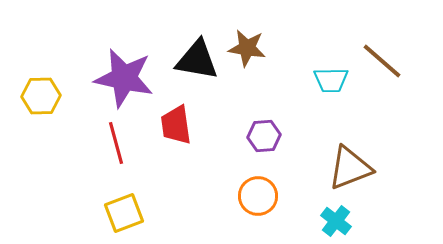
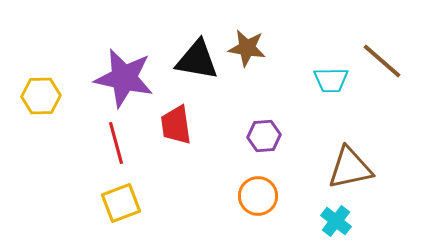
brown triangle: rotated 9 degrees clockwise
yellow square: moved 3 px left, 10 px up
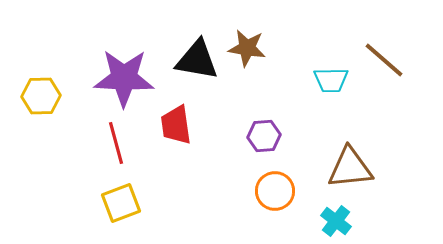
brown line: moved 2 px right, 1 px up
purple star: rotated 10 degrees counterclockwise
brown triangle: rotated 6 degrees clockwise
orange circle: moved 17 px right, 5 px up
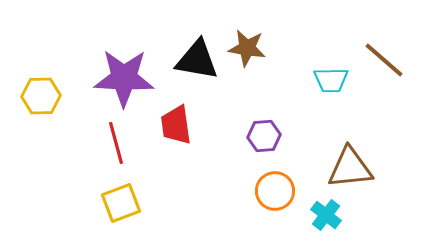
cyan cross: moved 10 px left, 6 px up
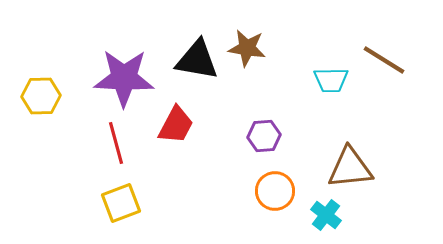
brown line: rotated 9 degrees counterclockwise
red trapezoid: rotated 144 degrees counterclockwise
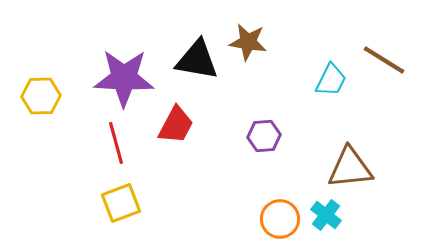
brown star: moved 1 px right, 6 px up
cyan trapezoid: rotated 63 degrees counterclockwise
orange circle: moved 5 px right, 28 px down
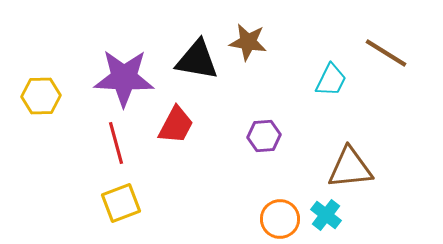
brown line: moved 2 px right, 7 px up
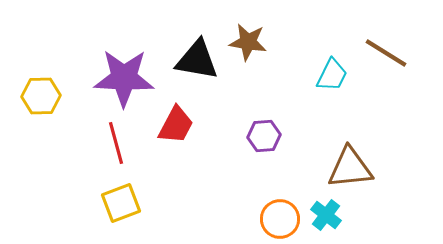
cyan trapezoid: moved 1 px right, 5 px up
